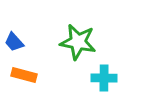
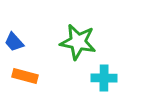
orange rectangle: moved 1 px right, 1 px down
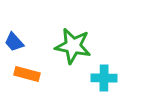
green star: moved 5 px left, 4 px down
orange rectangle: moved 2 px right, 2 px up
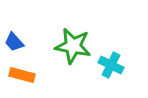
orange rectangle: moved 5 px left, 1 px down
cyan cross: moved 7 px right, 13 px up; rotated 25 degrees clockwise
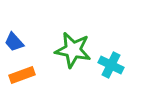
green star: moved 4 px down
orange rectangle: rotated 35 degrees counterclockwise
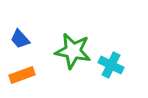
blue trapezoid: moved 6 px right, 3 px up
green star: moved 1 px down
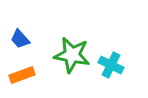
green star: moved 1 px left, 4 px down
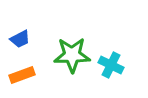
blue trapezoid: rotated 75 degrees counterclockwise
green star: rotated 12 degrees counterclockwise
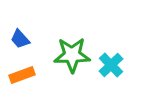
blue trapezoid: rotated 75 degrees clockwise
cyan cross: rotated 20 degrees clockwise
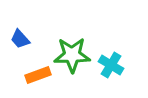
cyan cross: rotated 15 degrees counterclockwise
orange rectangle: moved 16 px right
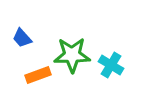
blue trapezoid: moved 2 px right, 1 px up
